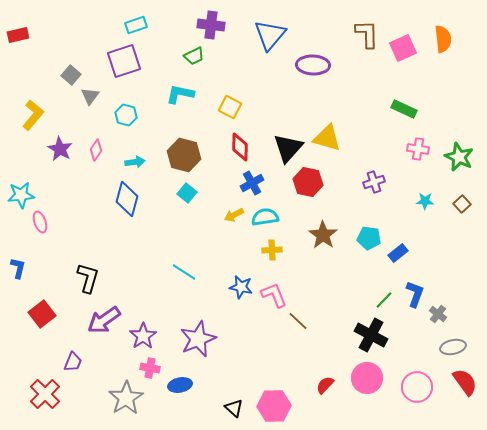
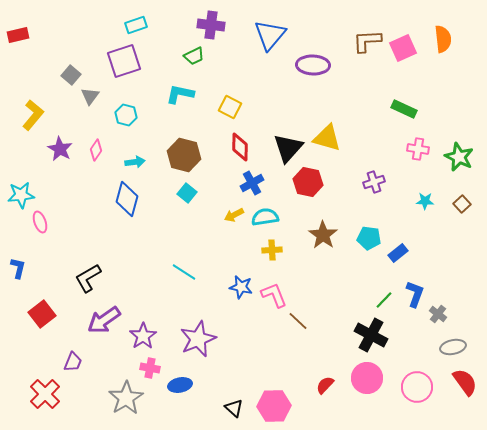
brown L-shape at (367, 34): moved 7 px down; rotated 92 degrees counterclockwise
black L-shape at (88, 278): rotated 136 degrees counterclockwise
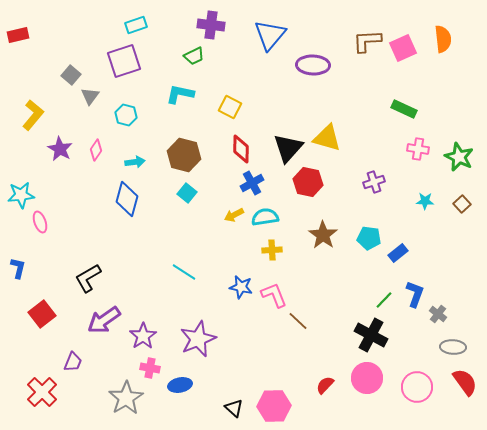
red diamond at (240, 147): moved 1 px right, 2 px down
gray ellipse at (453, 347): rotated 15 degrees clockwise
red cross at (45, 394): moved 3 px left, 2 px up
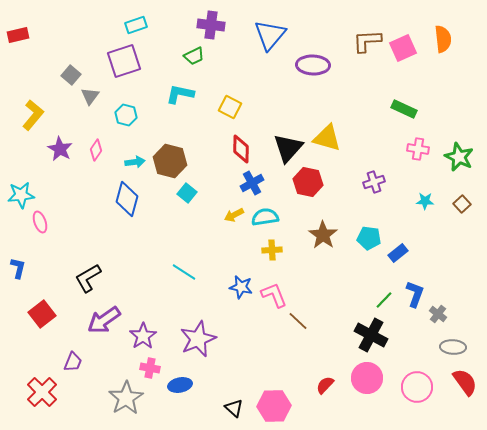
brown hexagon at (184, 155): moved 14 px left, 6 px down
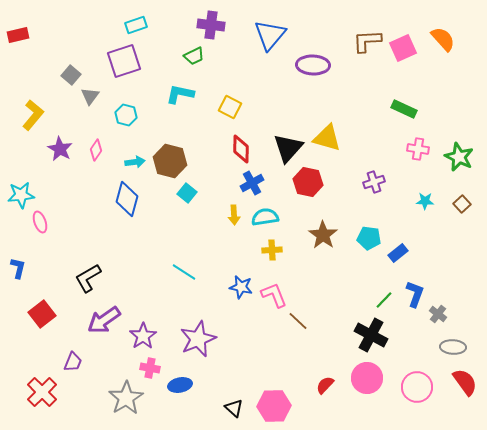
orange semicircle at (443, 39): rotated 36 degrees counterclockwise
yellow arrow at (234, 215): rotated 66 degrees counterclockwise
